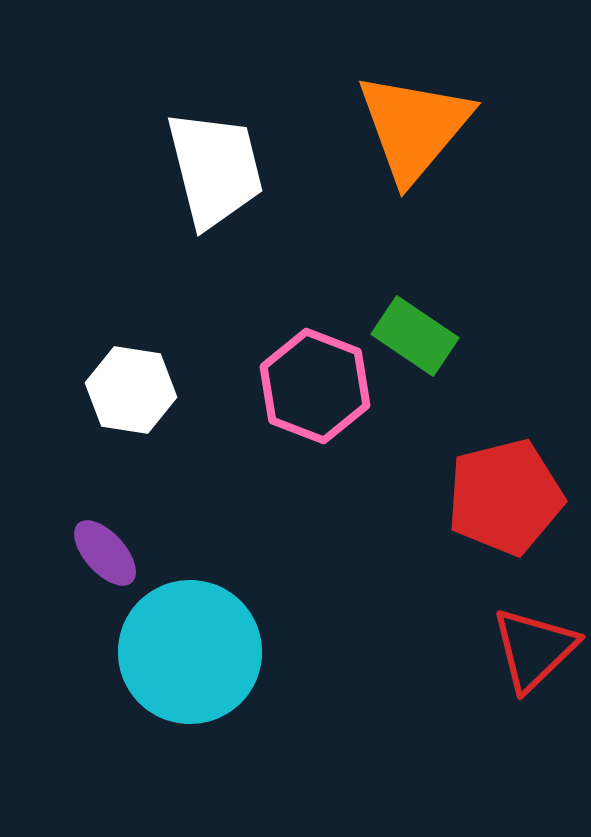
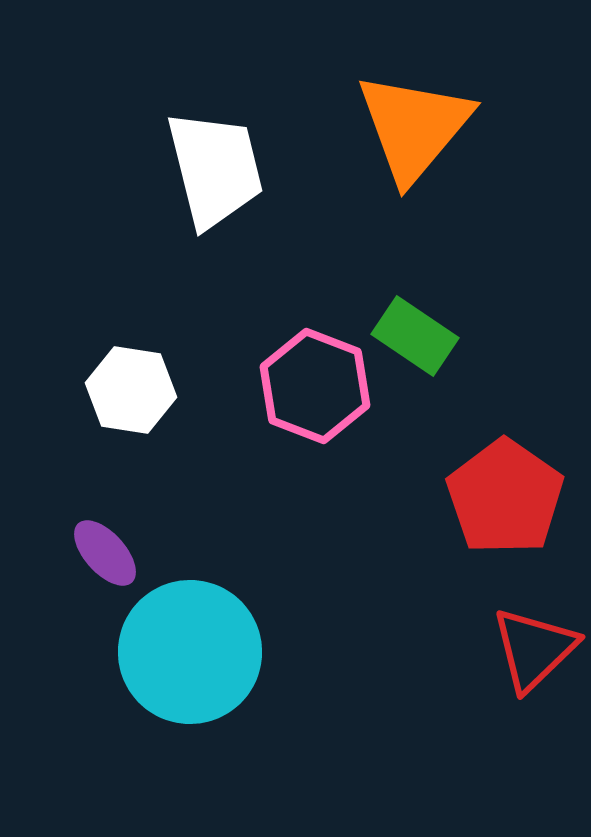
red pentagon: rotated 23 degrees counterclockwise
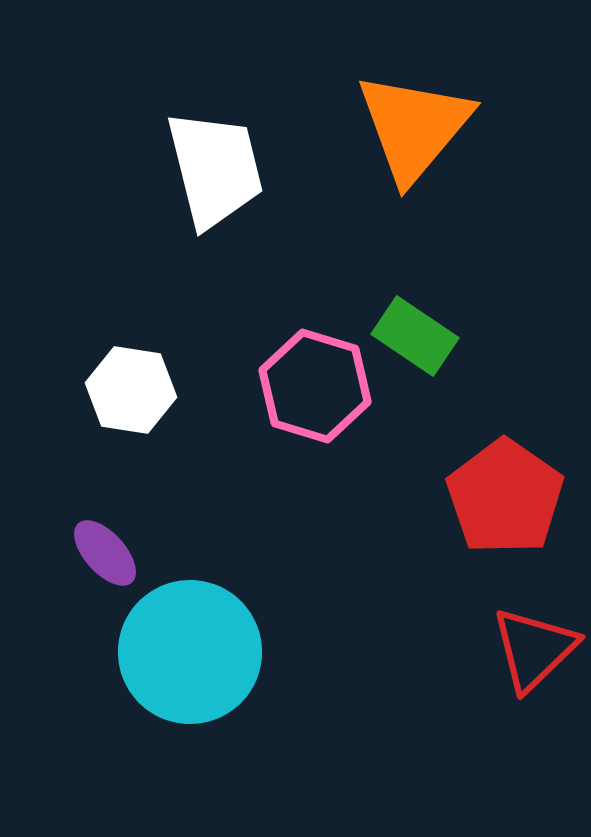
pink hexagon: rotated 4 degrees counterclockwise
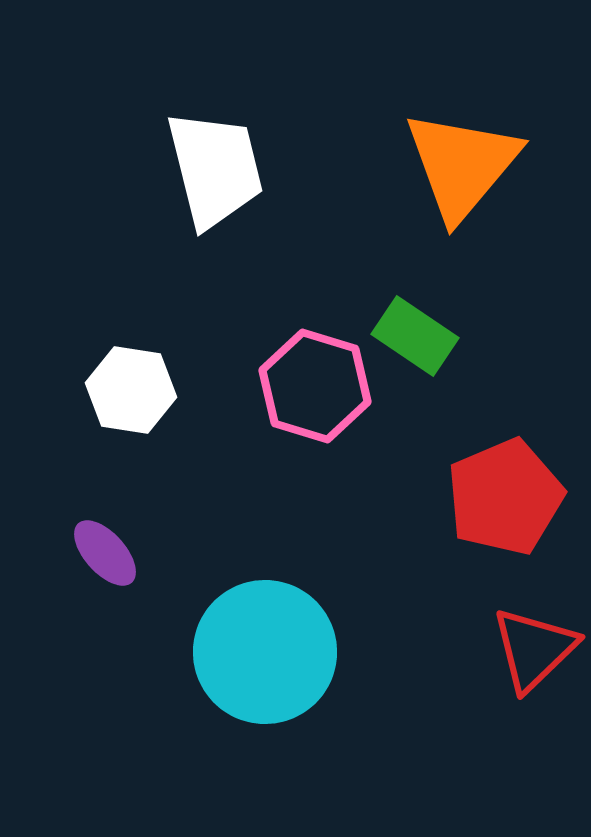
orange triangle: moved 48 px right, 38 px down
red pentagon: rotated 14 degrees clockwise
cyan circle: moved 75 px right
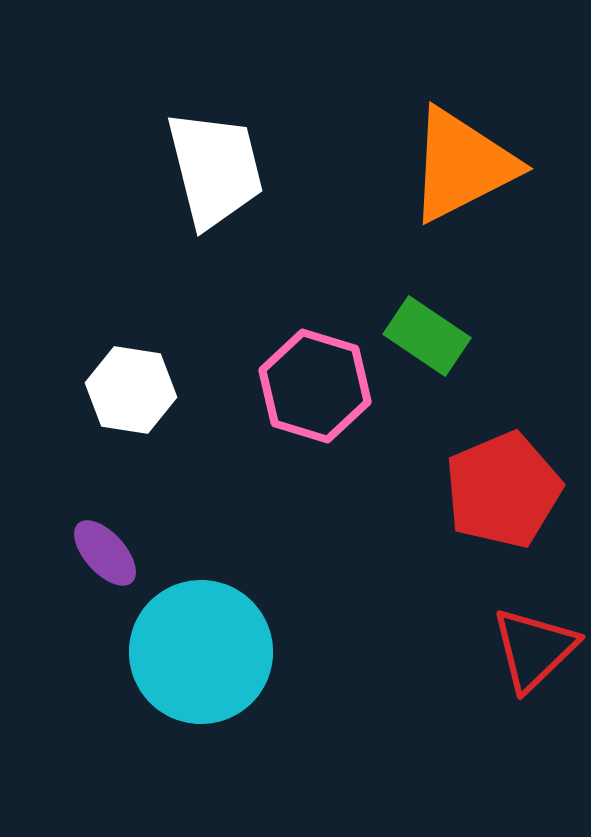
orange triangle: rotated 23 degrees clockwise
green rectangle: moved 12 px right
red pentagon: moved 2 px left, 7 px up
cyan circle: moved 64 px left
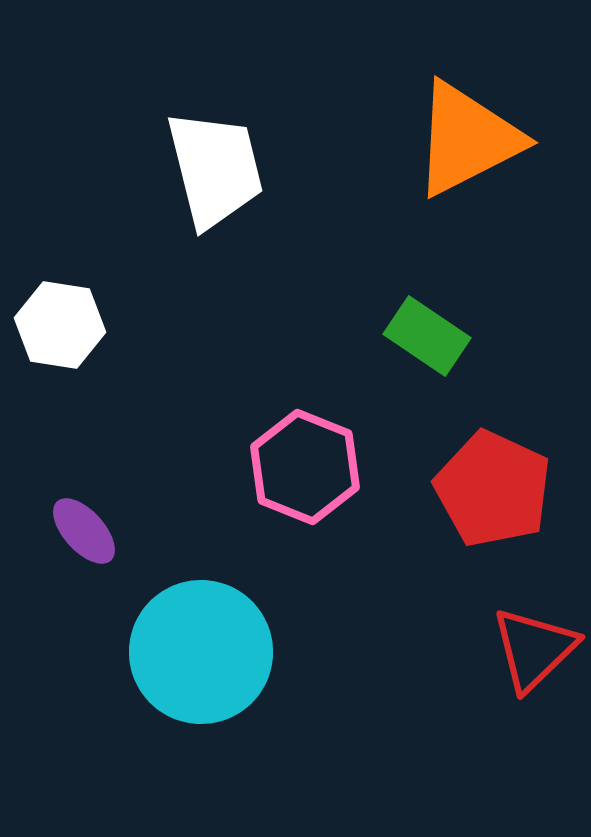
orange triangle: moved 5 px right, 26 px up
pink hexagon: moved 10 px left, 81 px down; rotated 5 degrees clockwise
white hexagon: moved 71 px left, 65 px up
red pentagon: moved 10 px left, 1 px up; rotated 24 degrees counterclockwise
purple ellipse: moved 21 px left, 22 px up
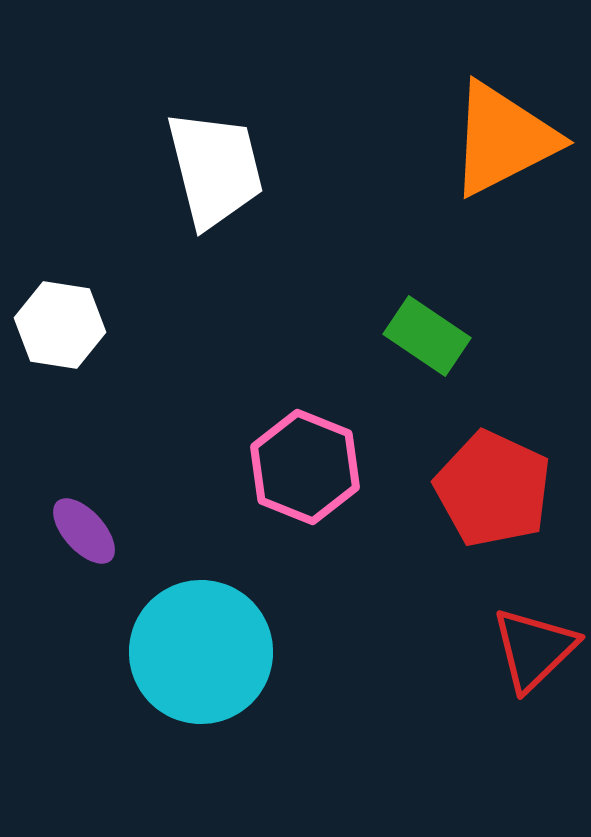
orange triangle: moved 36 px right
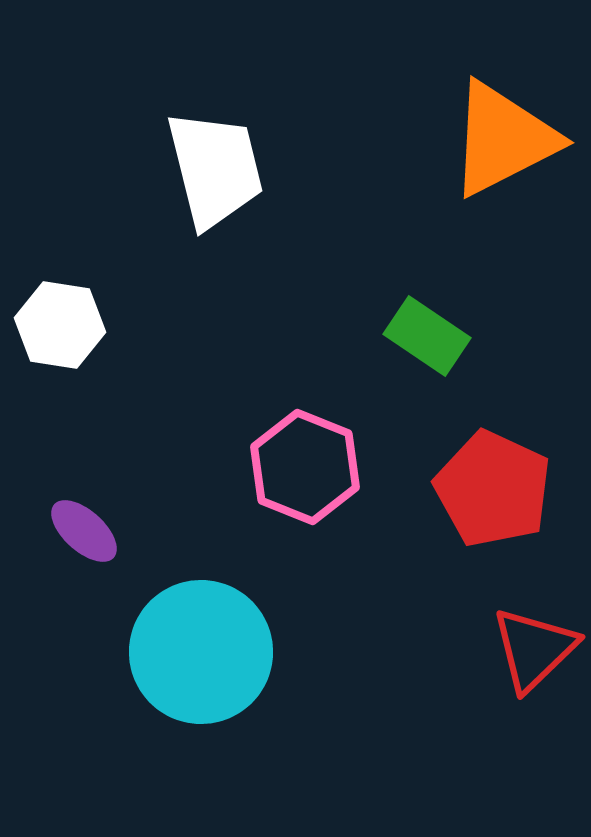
purple ellipse: rotated 6 degrees counterclockwise
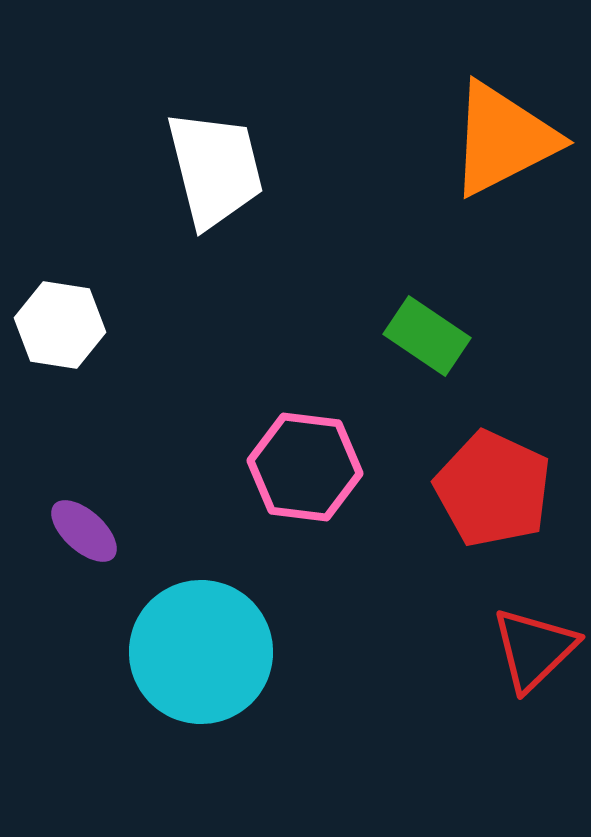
pink hexagon: rotated 15 degrees counterclockwise
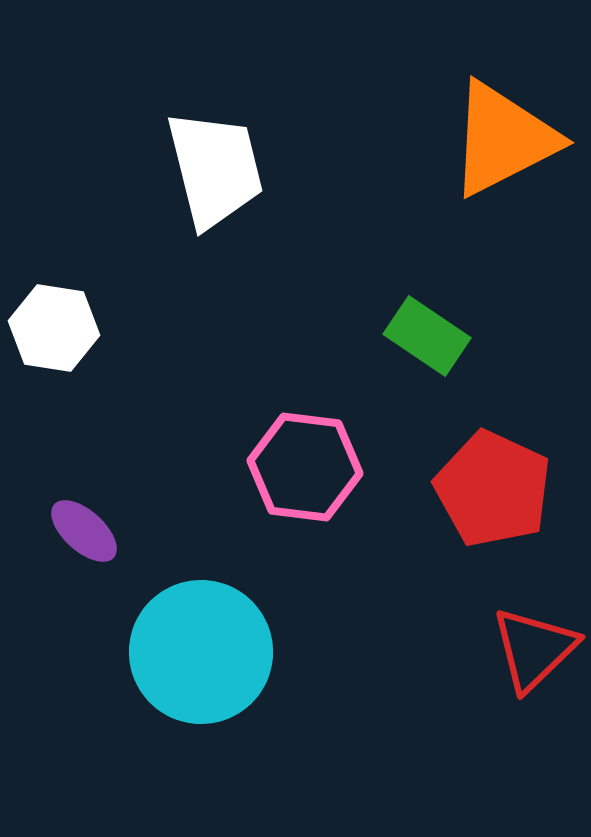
white hexagon: moved 6 px left, 3 px down
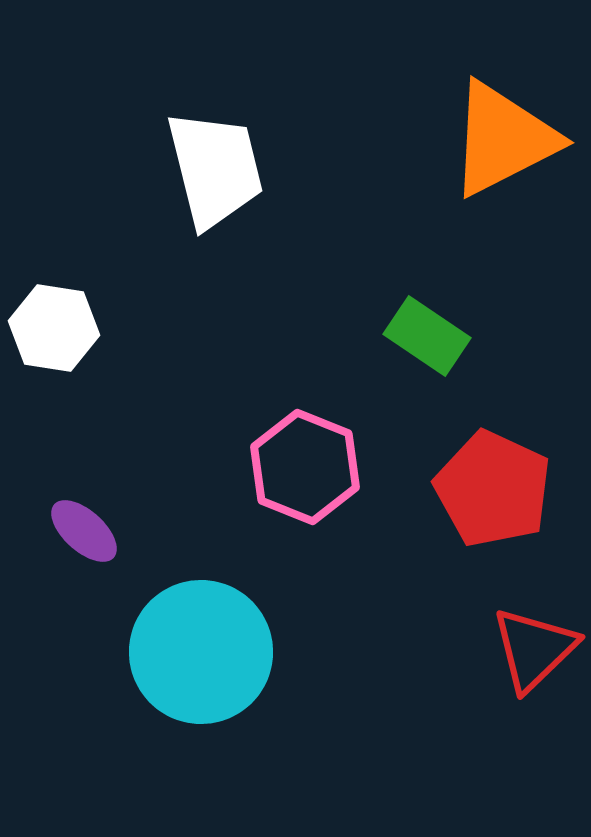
pink hexagon: rotated 15 degrees clockwise
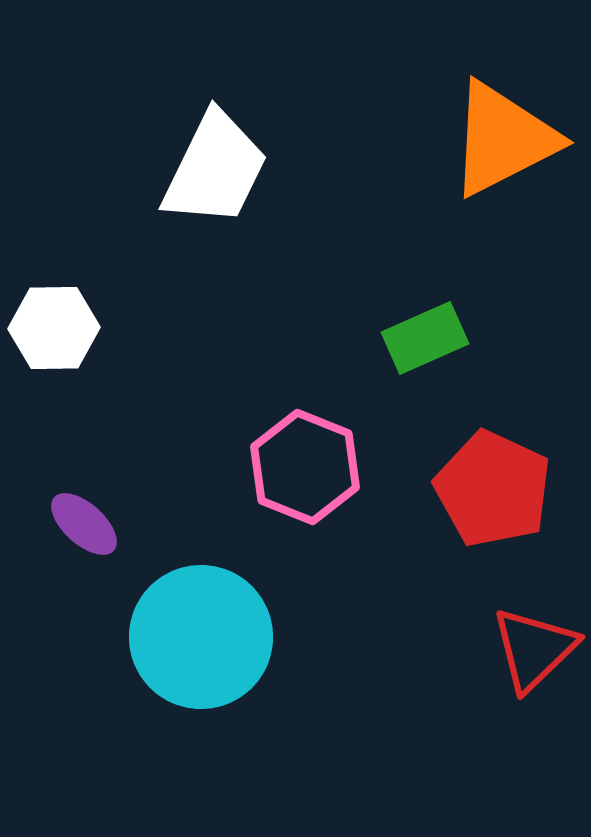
white trapezoid: rotated 40 degrees clockwise
white hexagon: rotated 10 degrees counterclockwise
green rectangle: moved 2 px left, 2 px down; rotated 58 degrees counterclockwise
purple ellipse: moved 7 px up
cyan circle: moved 15 px up
